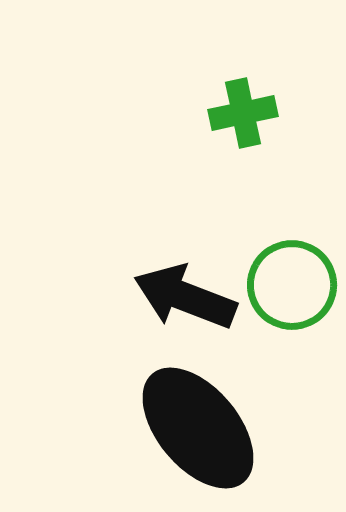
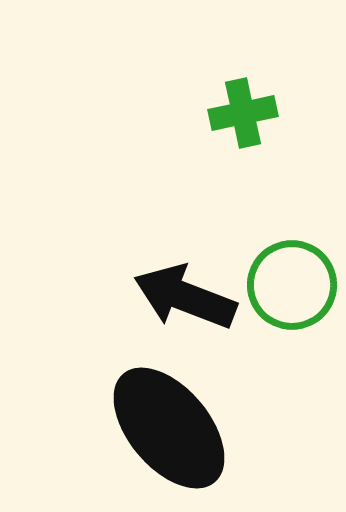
black ellipse: moved 29 px left
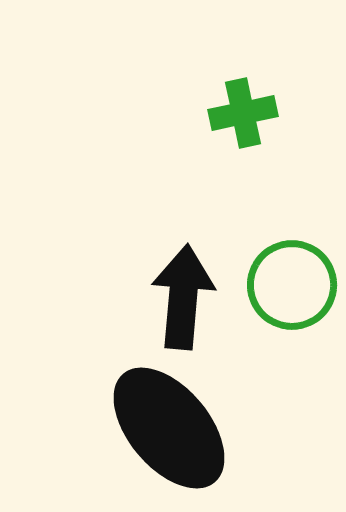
black arrow: moved 2 px left; rotated 74 degrees clockwise
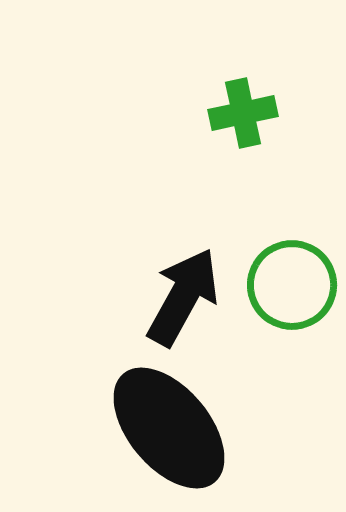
black arrow: rotated 24 degrees clockwise
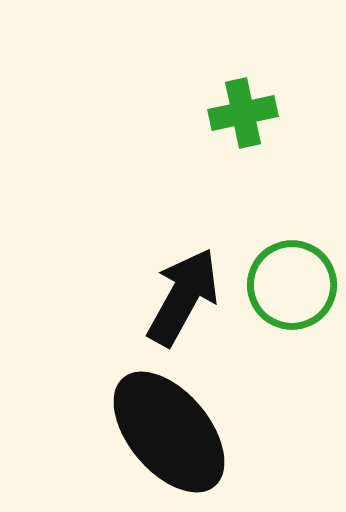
black ellipse: moved 4 px down
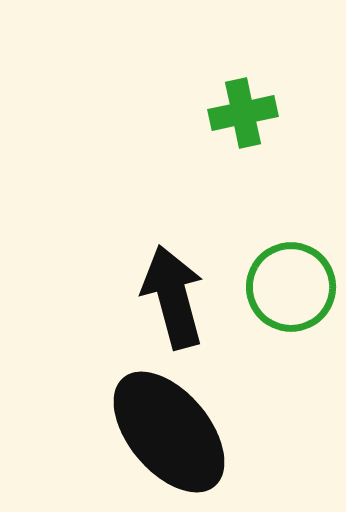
green circle: moved 1 px left, 2 px down
black arrow: moved 10 px left; rotated 44 degrees counterclockwise
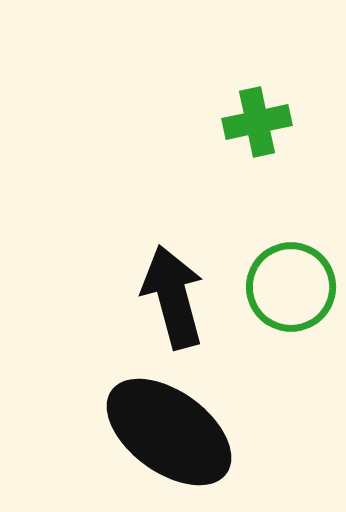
green cross: moved 14 px right, 9 px down
black ellipse: rotated 14 degrees counterclockwise
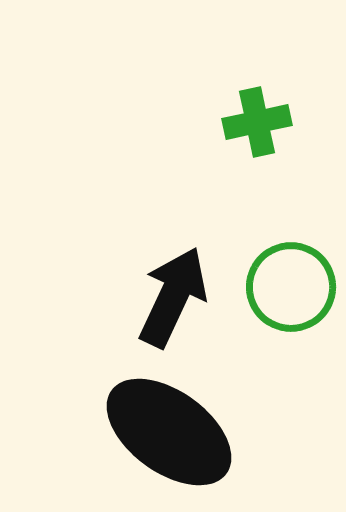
black arrow: rotated 40 degrees clockwise
